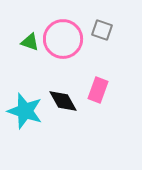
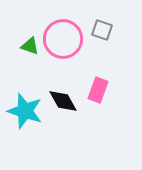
green triangle: moved 4 px down
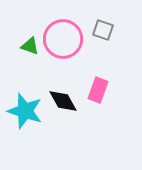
gray square: moved 1 px right
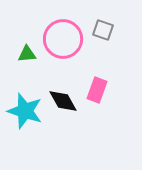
green triangle: moved 3 px left, 8 px down; rotated 24 degrees counterclockwise
pink rectangle: moved 1 px left
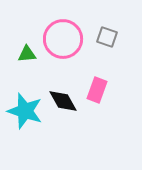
gray square: moved 4 px right, 7 px down
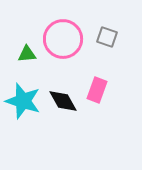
cyan star: moved 2 px left, 10 px up
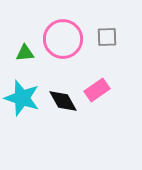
gray square: rotated 20 degrees counterclockwise
green triangle: moved 2 px left, 1 px up
pink rectangle: rotated 35 degrees clockwise
cyan star: moved 1 px left, 3 px up
